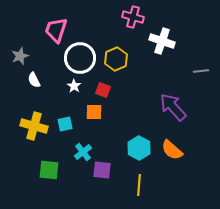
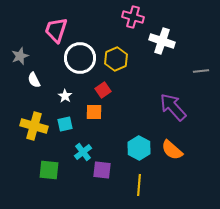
white star: moved 9 px left, 10 px down
red square: rotated 35 degrees clockwise
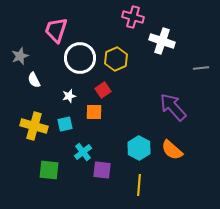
gray line: moved 3 px up
white star: moved 4 px right; rotated 24 degrees clockwise
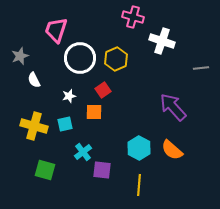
green square: moved 4 px left; rotated 10 degrees clockwise
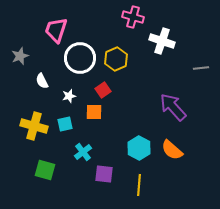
white semicircle: moved 8 px right, 1 px down
purple square: moved 2 px right, 4 px down
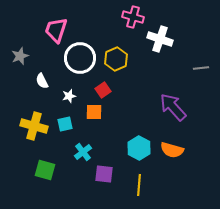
white cross: moved 2 px left, 2 px up
orange semicircle: rotated 25 degrees counterclockwise
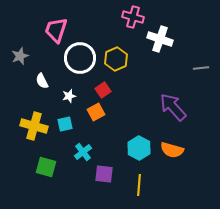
orange square: moved 2 px right; rotated 30 degrees counterclockwise
green square: moved 1 px right, 3 px up
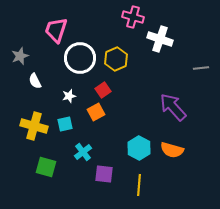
white semicircle: moved 7 px left
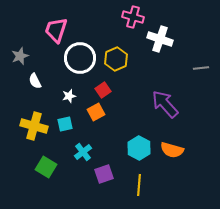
purple arrow: moved 8 px left, 3 px up
green square: rotated 15 degrees clockwise
purple square: rotated 24 degrees counterclockwise
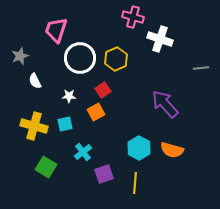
white star: rotated 16 degrees clockwise
yellow line: moved 4 px left, 2 px up
